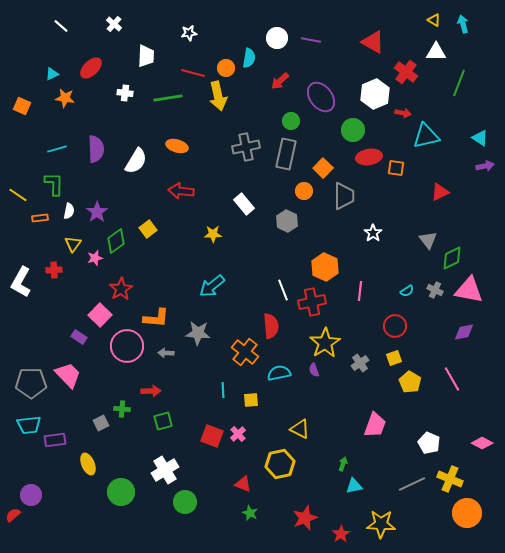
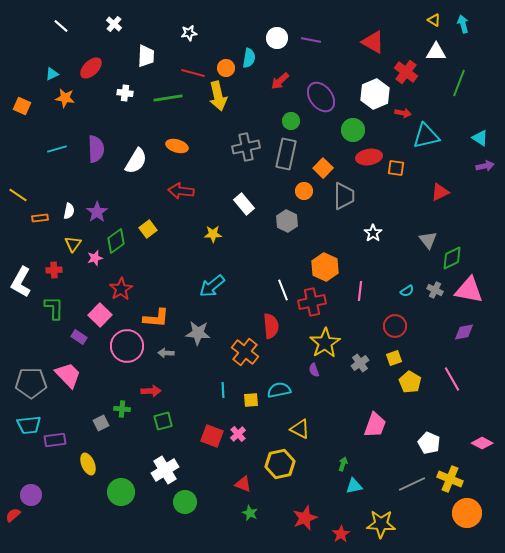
green L-shape at (54, 184): moved 124 px down
cyan semicircle at (279, 373): moved 17 px down
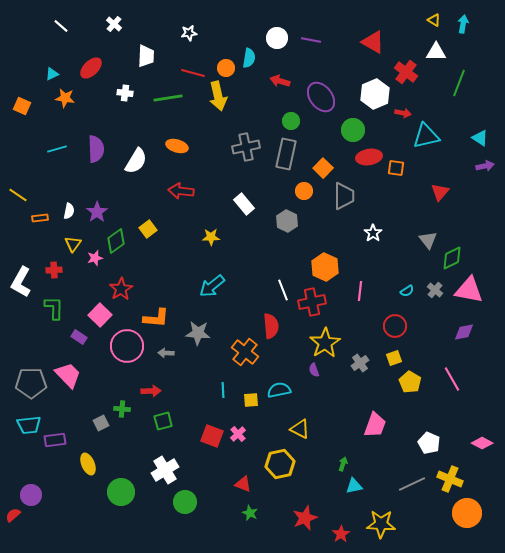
cyan arrow at (463, 24): rotated 24 degrees clockwise
red arrow at (280, 81): rotated 60 degrees clockwise
red triangle at (440, 192): rotated 24 degrees counterclockwise
yellow star at (213, 234): moved 2 px left, 3 px down
gray cross at (435, 290): rotated 14 degrees clockwise
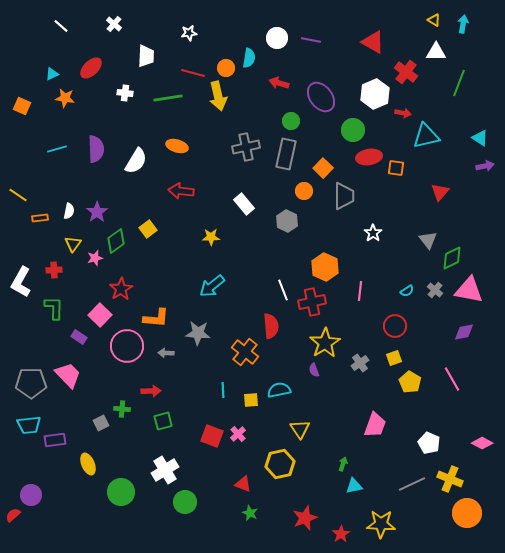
red arrow at (280, 81): moved 1 px left, 2 px down
yellow triangle at (300, 429): rotated 30 degrees clockwise
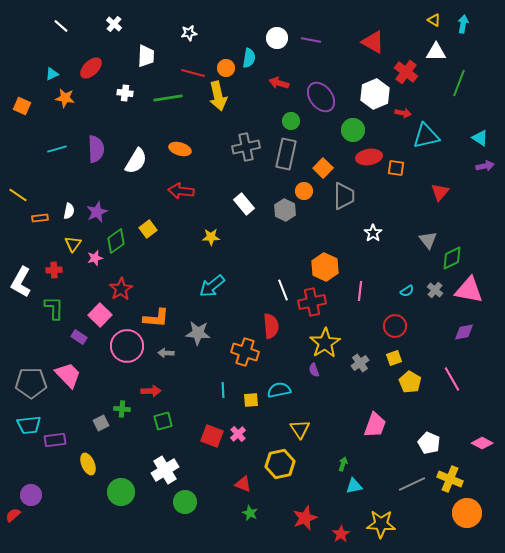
orange ellipse at (177, 146): moved 3 px right, 3 px down
purple star at (97, 212): rotated 10 degrees clockwise
gray hexagon at (287, 221): moved 2 px left, 11 px up
orange cross at (245, 352): rotated 20 degrees counterclockwise
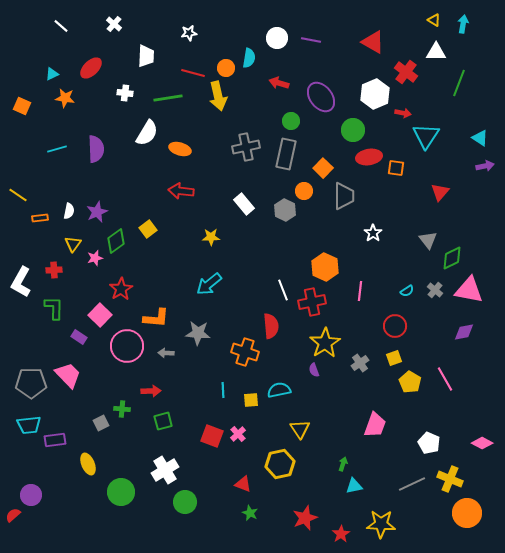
cyan triangle at (426, 136): rotated 44 degrees counterclockwise
white semicircle at (136, 161): moved 11 px right, 28 px up
cyan arrow at (212, 286): moved 3 px left, 2 px up
pink line at (452, 379): moved 7 px left
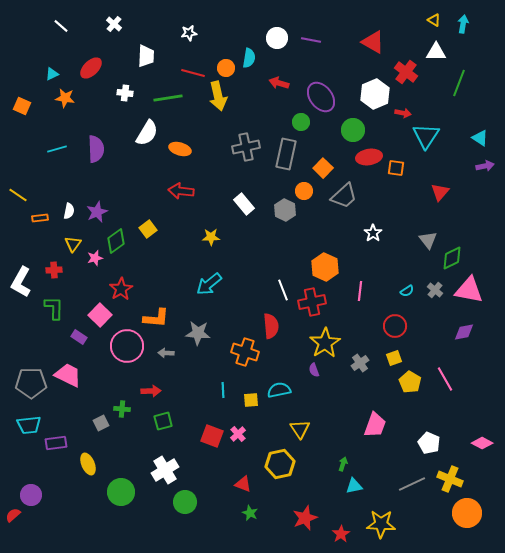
green circle at (291, 121): moved 10 px right, 1 px down
gray trapezoid at (344, 196): rotated 48 degrees clockwise
pink trapezoid at (68, 375): rotated 20 degrees counterclockwise
purple rectangle at (55, 440): moved 1 px right, 3 px down
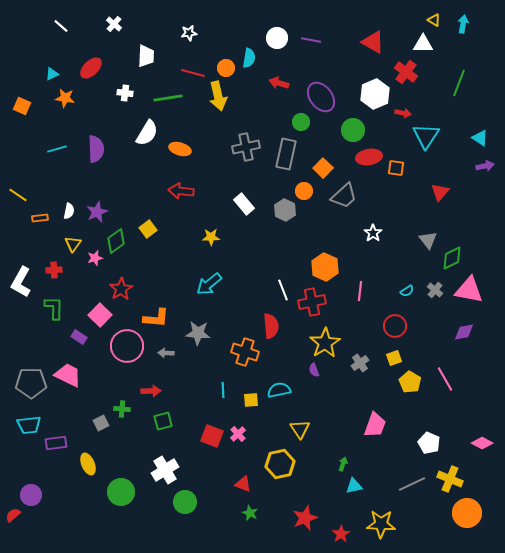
white triangle at (436, 52): moved 13 px left, 8 px up
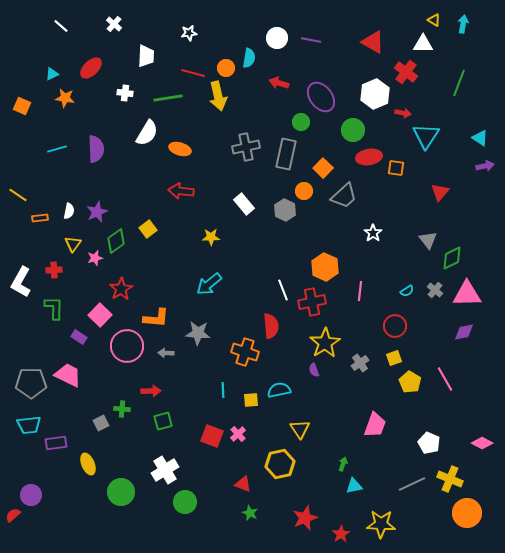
pink triangle at (469, 290): moved 2 px left, 4 px down; rotated 12 degrees counterclockwise
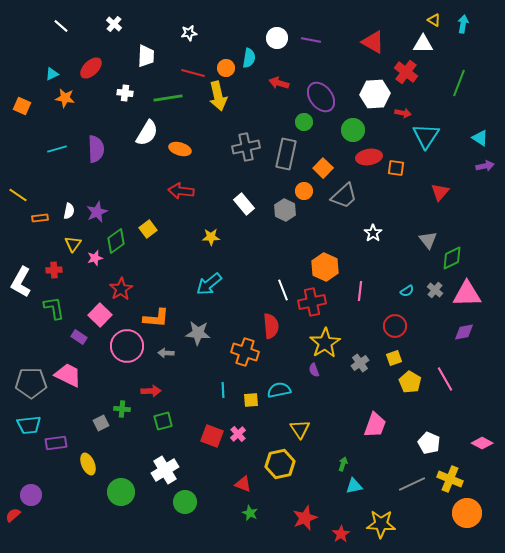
white hexagon at (375, 94): rotated 20 degrees clockwise
green circle at (301, 122): moved 3 px right
green L-shape at (54, 308): rotated 10 degrees counterclockwise
